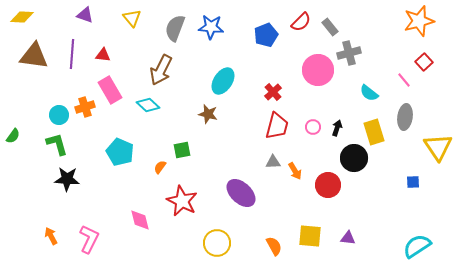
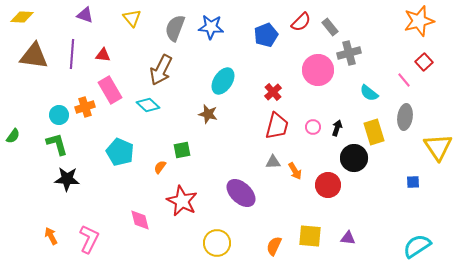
orange semicircle at (274, 246): rotated 126 degrees counterclockwise
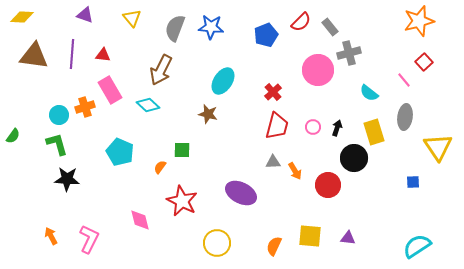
green square at (182, 150): rotated 12 degrees clockwise
purple ellipse at (241, 193): rotated 16 degrees counterclockwise
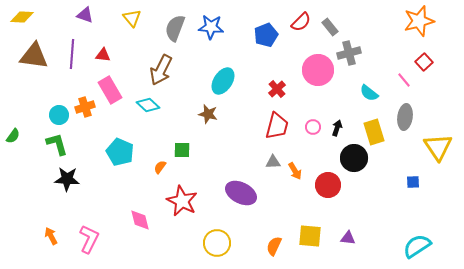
red cross at (273, 92): moved 4 px right, 3 px up
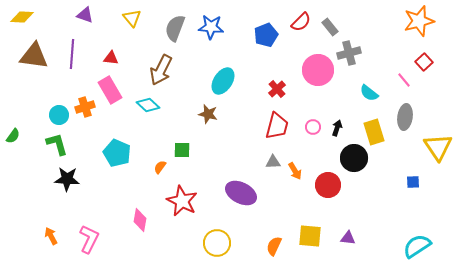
red triangle at (103, 55): moved 8 px right, 3 px down
cyan pentagon at (120, 152): moved 3 px left, 1 px down
pink diamond at (140, 220): rotated 25 degrees clockwise
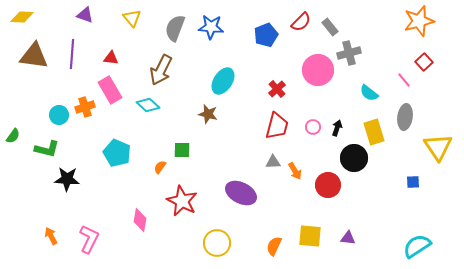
green L-shape at (57, 144): moved 10 px left, 5 px down; rotated 120 degrees clockwise
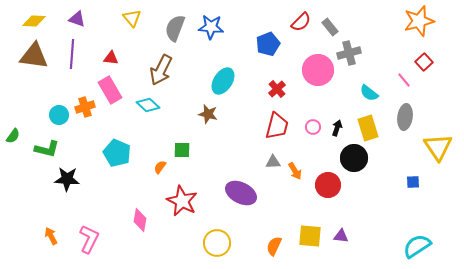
purple triangle at (85, 15): moved 8 px left, 4 px down
yellow diamond at (22, 17): moved 12 px right, 4 px down
blue pentagon at (266, 35): moved 2 px right, 9 px down
yellow rectangle at (374, 132): moved 6 px left, 4 px up
purple triangle at (348, 238): moved 7 px left, 2 px up
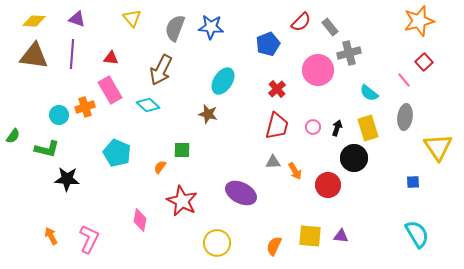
cyan semicircle at (417, 246): moved 12 px up; rotated 92 degrees clockwise
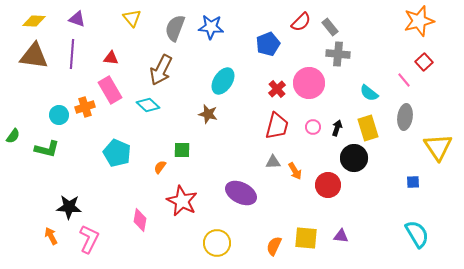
gray cross at (349, 53): moved 11 px left, 1 px down; rotated 20 degrees clockwise
pink circle at (318, 70): moved 9 px left, 13 px down
black star at (67, 179): moved 2 px right, 28 px down
yellow square at (310, 236): moved 4 px left, 2 px down
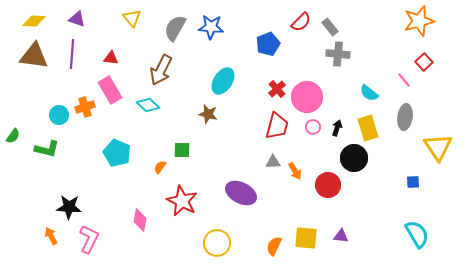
gray semicircle at (175, 28): rotated 8 degrees clockwise
pink circle at (309, 83): moved 2 px left, 14 px down
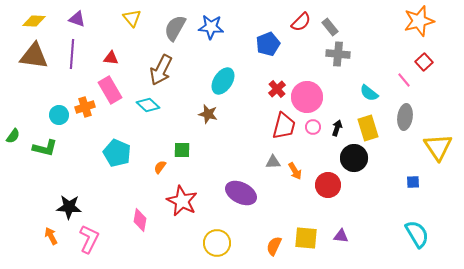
red trapezoid at (277, 126): moved 7 px right
green L-shape at (47, 149): moved 2 px left, 1 px up
